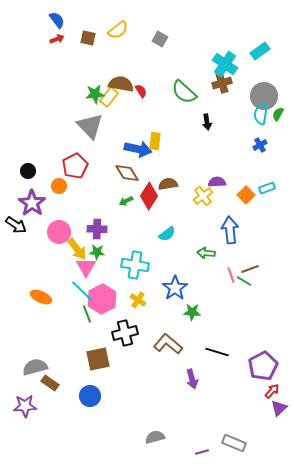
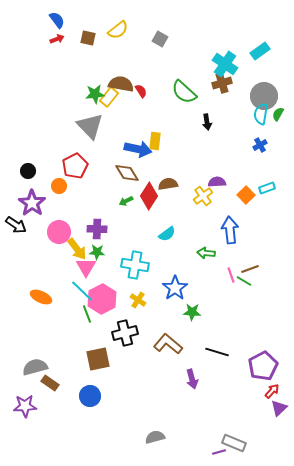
purple line at (202, 452): moved 17 px right
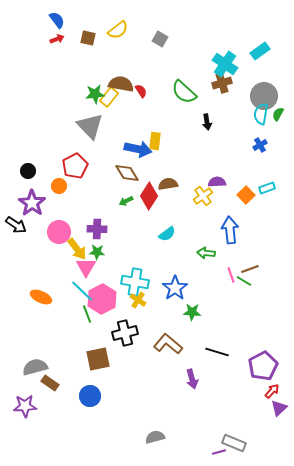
cyan cross at (135, 265): moved 17 px down
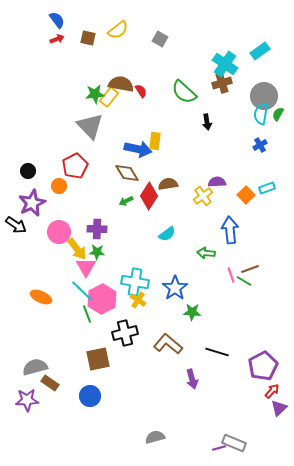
purple star at (32, 203): rotated 12 degrees clockwise
purple star at (25, 406): moved 2 px right, 6 px up
purple line at (219, 452): moved 4 px up
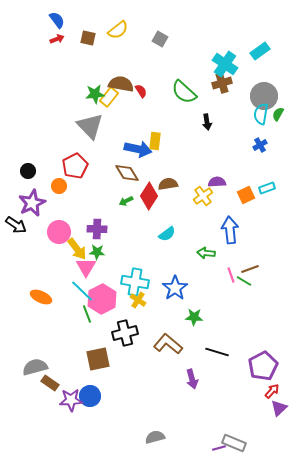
orange square at (246, 195): rotated 18 degrees clockwise
green star at (192, 312): moved 2 px right, 5 px down
purple star at (27, 400): moved 44 px right
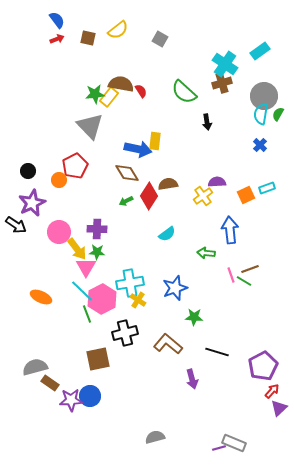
blue cross at (260, 145): rotated 16 degrees counterclockwise
orange circle at (59, 186): moved 6 px up
cyan cross at (135, 282): moved 5 px left, 1 px down; rotated 20 degrees counterclockwise
blue star at (175, 288): rotated 15 degrees clockwise
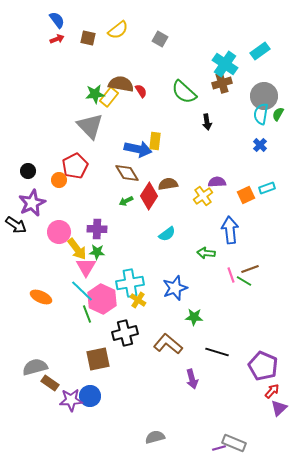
pink hexagon at (102, 299): rotated 8 degrees counterclockwise
purple pentagon at (263, 366): rotated 20 degrees counterclockwise
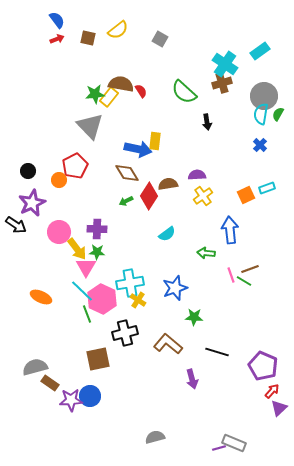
purple semicircle at (217, 182): moved 20 px left, 7 px up
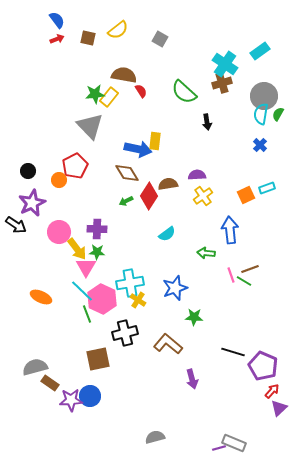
brown semicircle at (121, 84): moved 3 px right, 9 px up
black line at (217, 352): moved 16 px right
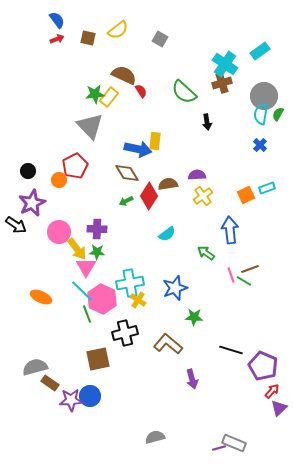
brown semicircle at (124, 75): rotated 15 degrees clockwise
green arrow at (206, 253): rotated 30 degrees clockwise
black line at (233, 352): moved 2 px left, 2 px up
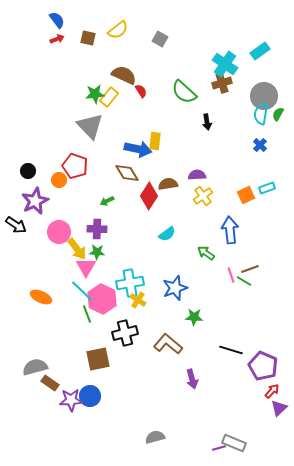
red pentagon at (75, 166): rotated 25 degrees counterclockwise
green arrow at (126, 201): moved 19 px left
purple star at (32, 203): moved 3 px right, 2 px up
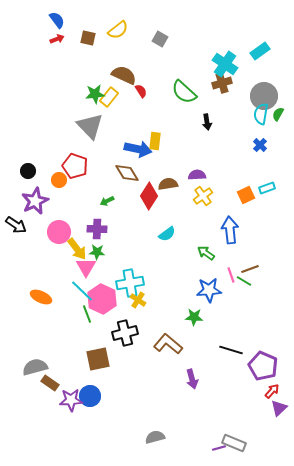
blue star at (175, 288): moved 34 px right, 2 px down; rotated 15 degrees clockwise
